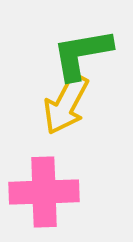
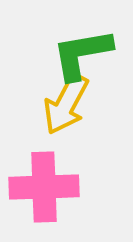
pink cross: moved 5 px up
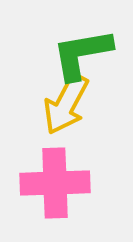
pink cross: moved 11 px right, 4 px up
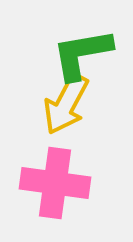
pink cross: rotated 10 degrees clockwise
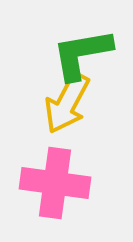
yellow arrow: moved 1 px right, 1 px up
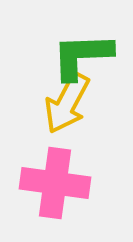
green L-shape: moved 2 px down; rotated 8 degrees clockwise
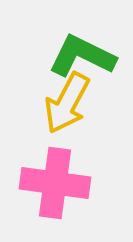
green L-shape: rotated 28 degrees clockwise
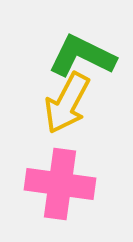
pink cross: moved 5 px right, 1 px down
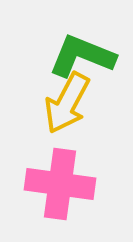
green L-shape: rotated 4 degrees counterclockwise
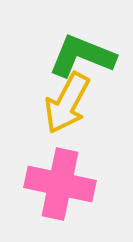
pink cross: rotated 4 degrees clockwise
